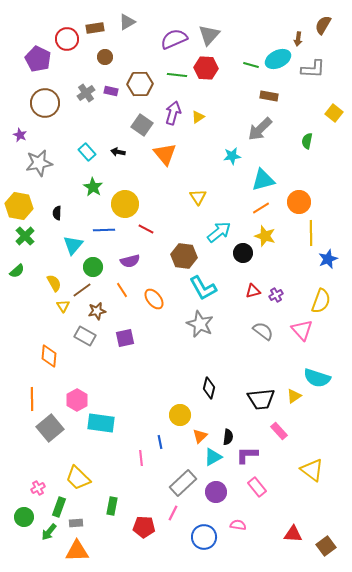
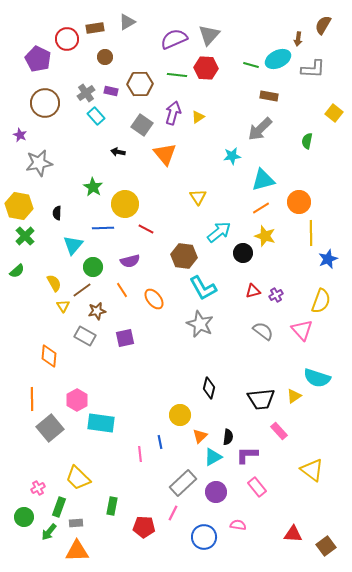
cyan rectangle at (87, 152): moved 9 px right, 36 px up
blue line at (104, 230): moved 1 px left, 2 px up
pink line at (141, 458): moved 1 px left, 4 px up
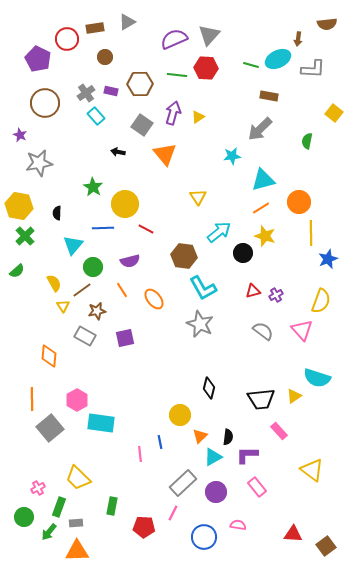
brown semicircle at (323, 25): moved 4 px right, 1 px up; rotated 126 degrees counterclockwise
